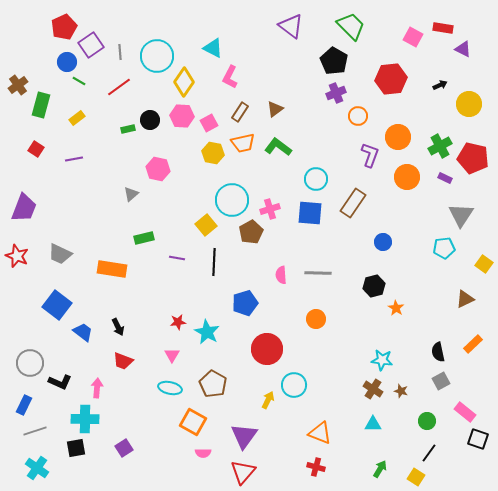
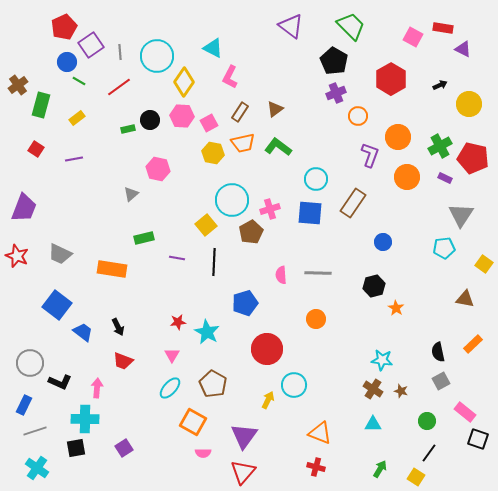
red hexagon at (391, 79): rotated 24 degrees counterclockwise
brown triangle at (465, 299): rotated 36 degrees clockwise
cyan ellipse at (170, 388): rotated 60 degrees counterclockwise
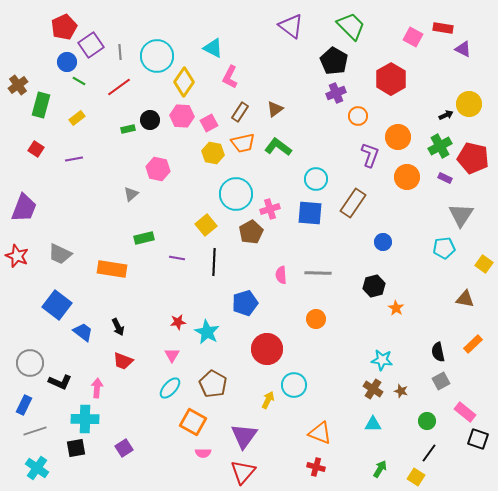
black arrow at (440, 85): moved 6 px right, 30 px down
cyan circle at (232, 200): moved 4 px right, 6 px up
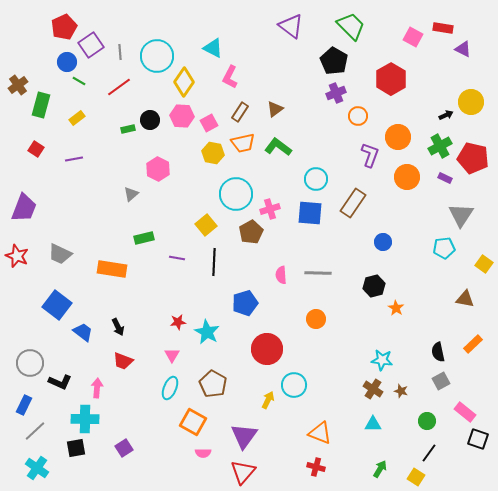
yellow circle at (469, 104): moved 2 px right, 2 px up
pink hexagon at (158, 169): rotated 15 degrees clockwise
cyan ellipse at (170, 388): rotated 20 degrees counterclockwise
gray line at (35, 431): rotated 25 degrees counterclockwise
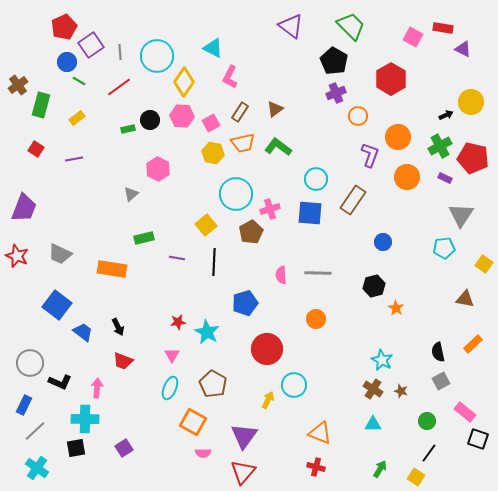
pink square at (209, 123): moved 2 px right
brown rectangle at (353, 203): moved 3 px up
cyan star at (382, 360): rotated 20 degrees clockwise
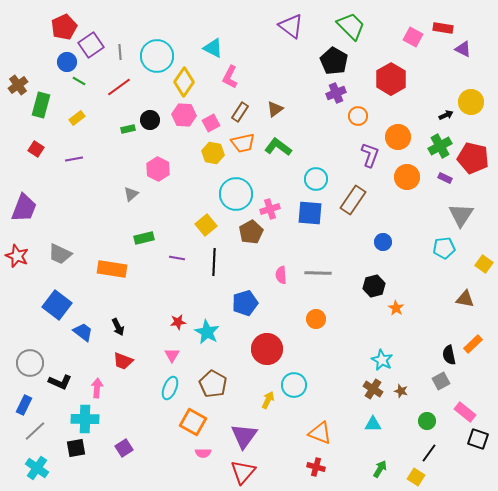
pink hexagon at (182, 116): moved 2 px right, 1 px up
black semicircle at (438, 352): moved 11 px right, 3 px down
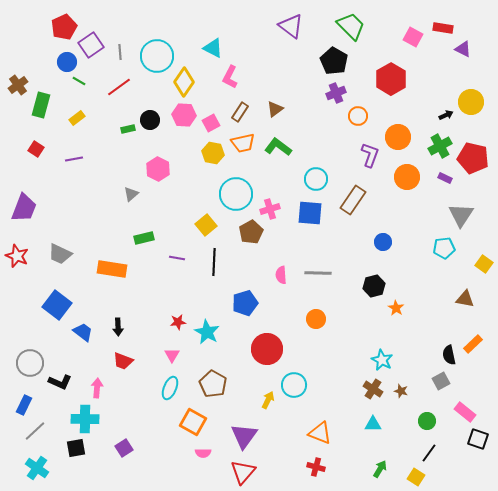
black arrow at (118, 327): rotated 24 degrees clockwise
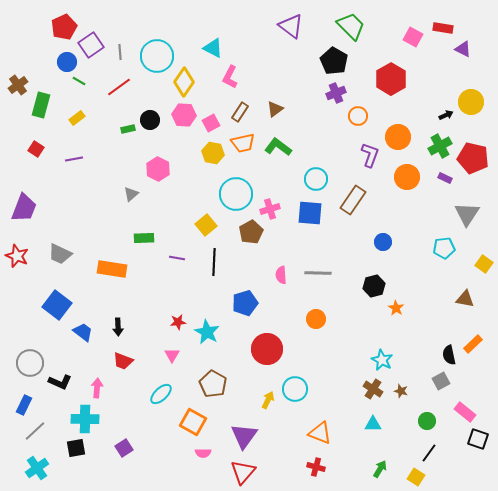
gray triangle at (461, 215): moved 6 px right, 1 px up
green rectangle at (144, 238): rotated 12 degrees clockwise
cyan circle at (294, 385): moved 1 px right, 4 px down
cyan ellipse at (170, 388): moved 9 px left, 6 px down; rotated 25 degrees clockwise
cyan cross at (37, 468): rotated 20 degrees clockwise
